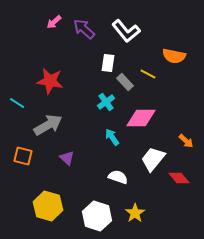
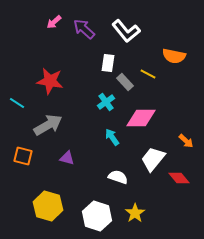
purple triangle: rotated 28 degrees counterclockwise
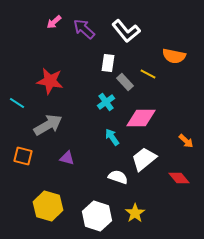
white trapezoid: moved 9 px left; rotated 12 degrees clockwise
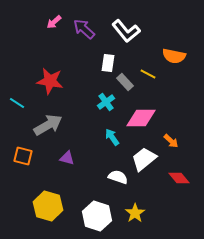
orange arrow: moved 15 px left
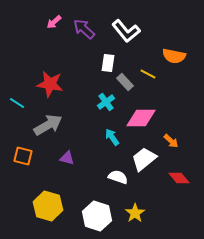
red star: moved 3 px down
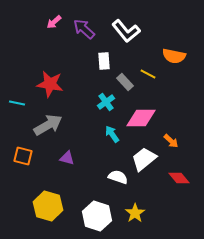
white rectangle: moved 4 px left, 2 px up; rotated 12 degrees counterclockwise
cyan line: rotated 21 degrees counterclockwise
cyan arrow: moved 3 px up
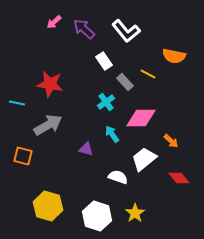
white rectangle: rotated 30 degrees counterclockwise
purple triangle: moved 19 px right, 9 px up
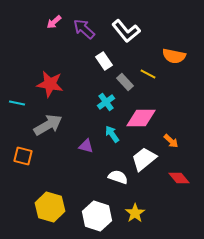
purple triangle: moved 3 px up
yellow hexagon: moved 2 px right, 1 px down
